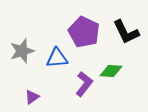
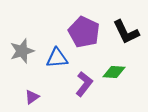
green diamond: moved 3 px right, 1 px down
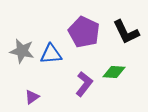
gray star: rotated 30 degrees clockwise
blue triangle: moved 6 px left, 4 px up
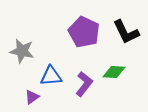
blue triangle: moved 22 px down
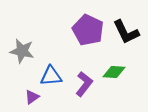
purple pentagon: moved 4 px right, 2 px up
